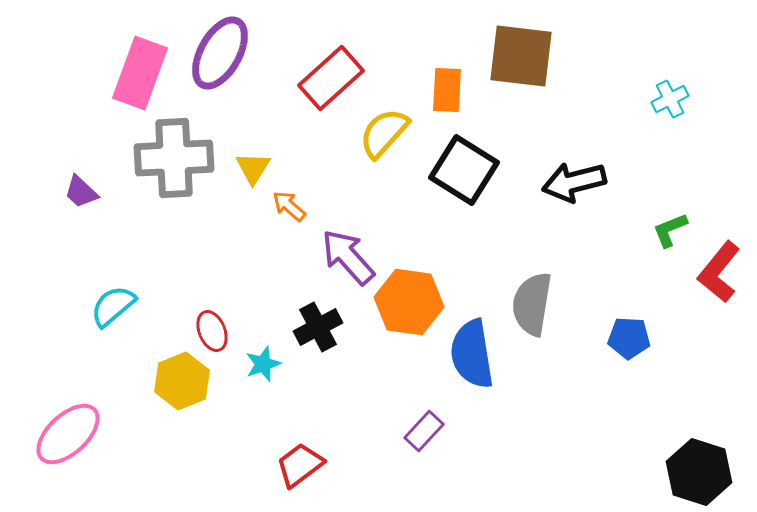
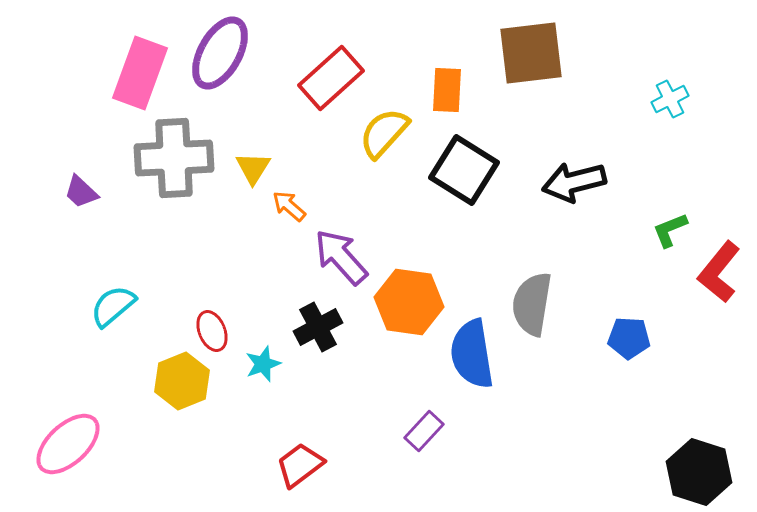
brown square: moved 10 px right, 3 px up; rotated 14 degrees counterclockwise
purple arrow: moved 7 px left
pink ellipse: moved 10 px down
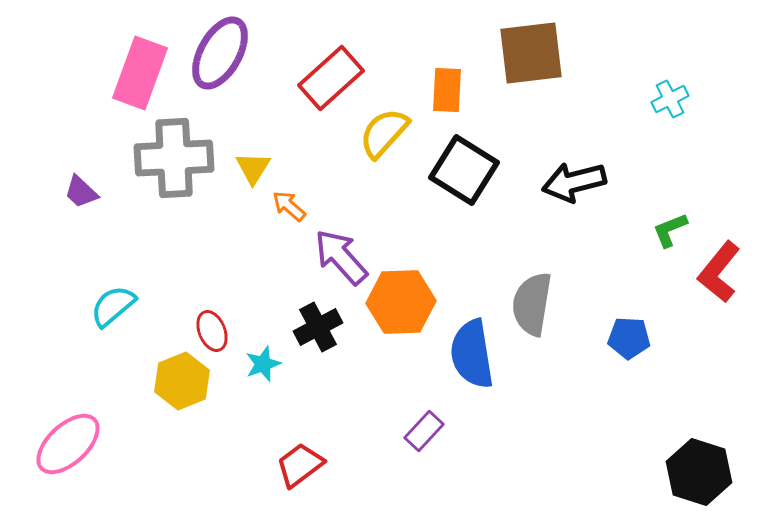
orange hexagon: moved 8 px left; rotated 10 degrees counterclockwise
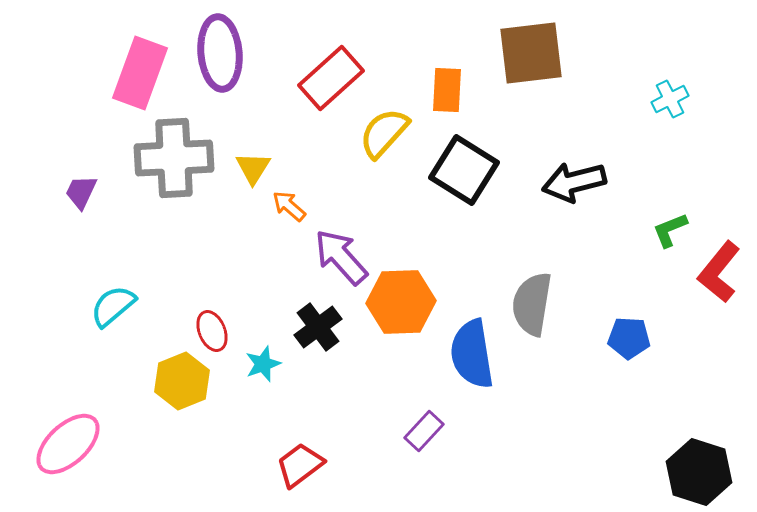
purple ellipse: rotated 34 degrees counterclockwise
purple trapezoid: rotated 72 degrees clockwise
black cross: rotated 9 degrees counterclockwise
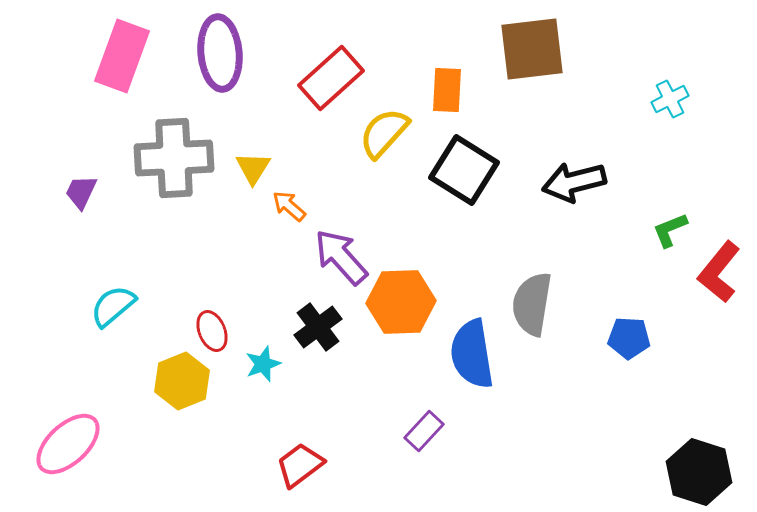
brown square: moved 1 px right, 4 px up
pink rectangle: moved 18 px left, 17 px up
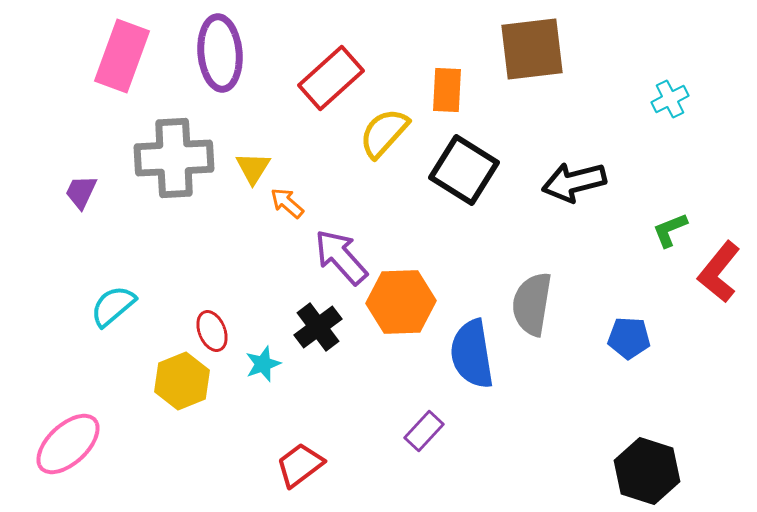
orange arrow: moved 2 px left, 3 px up
black hexagon: moved 52 px left, 1 px up
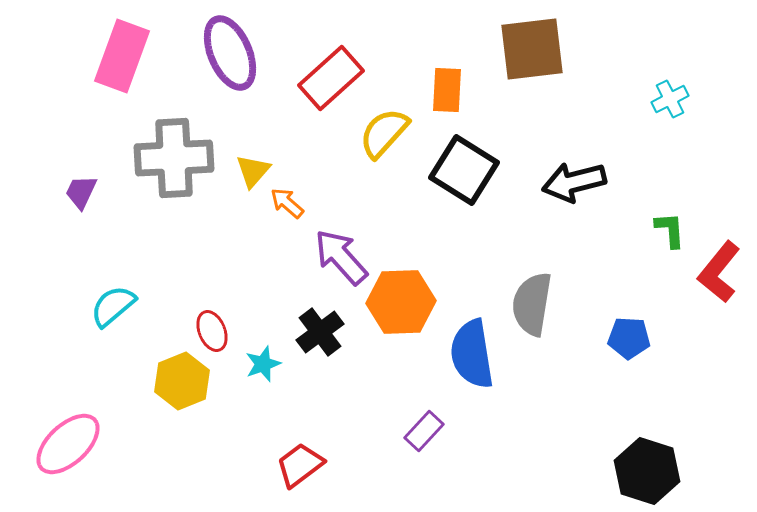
purple ellipse: moved 10 px right; rotated 18 degrees counterclockwise
yellow triangle: moved 3 px down; rotated 9 degrees clockwise
green L-shape: rotated 108 degrees clockwise
black cross: moved 2 px right, 5 px down
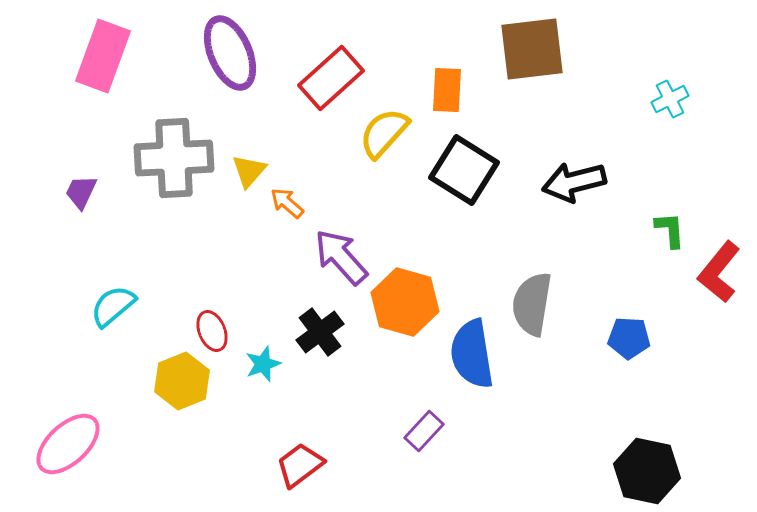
pink rectangle: moved 19 px left
yellow triangle: moved 4 px left
orange hexagon: moved 4 px right; rotated 18 degrees clockwise
black hexagon: rotated 6 degrees counterclockwise
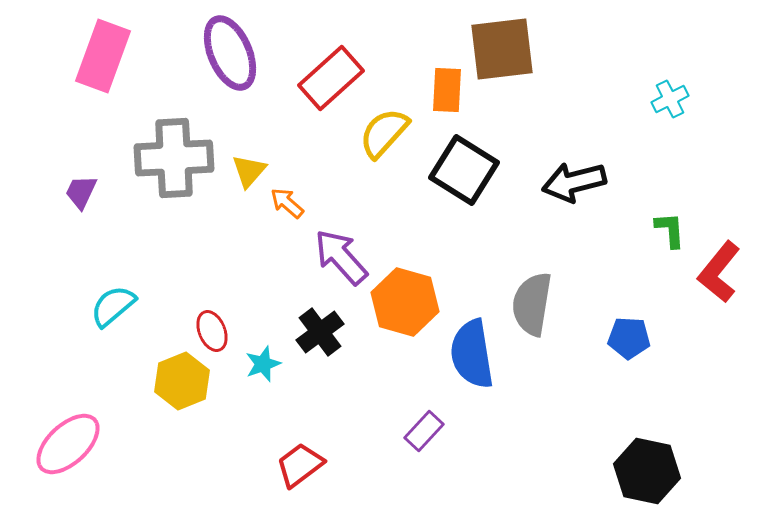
brown square: moved 30 px left
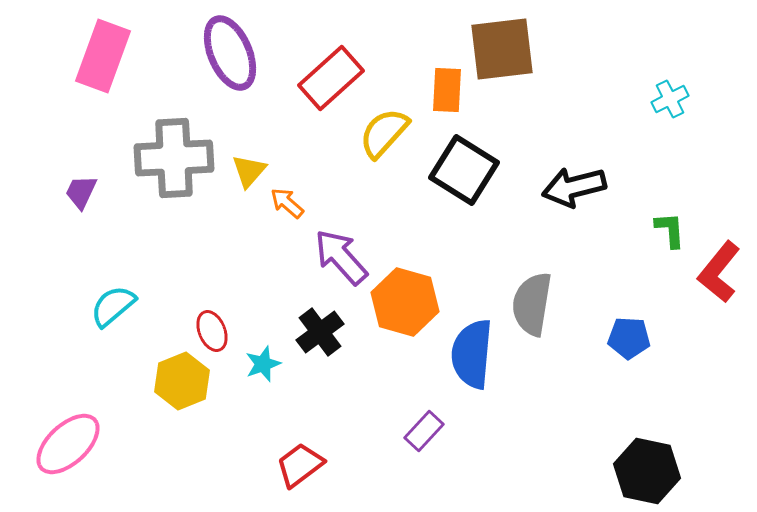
black arrow: moved 5 px down
blue semicircle: rotated 14 degrees clockwise
